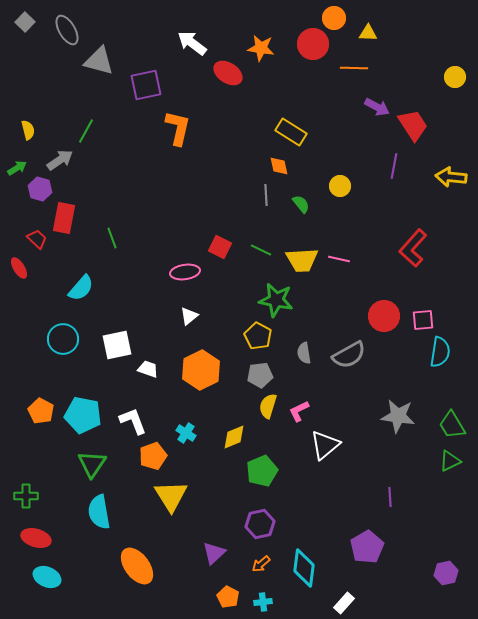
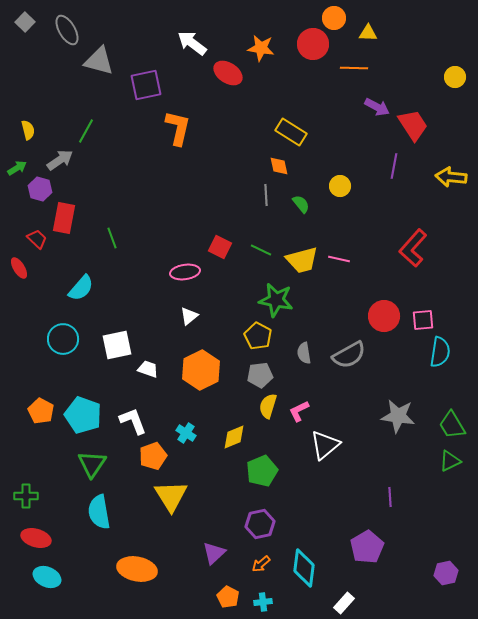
yellow trapezoid at (302, 260): rotated 12 degrees counterclockwise
cyan pentagon at (83, 415): rotated 9 degrees clockwise
orange ellipse at (137, 566): moved 3 px down; rotated 42 degrees counterclockwise
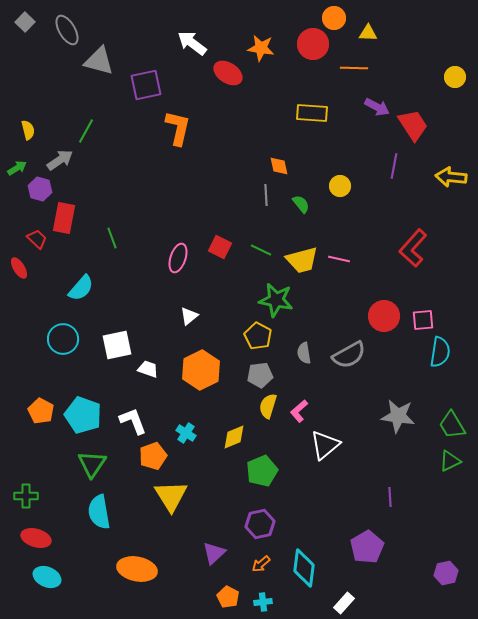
yellow rectangle at (291, 132): moved 21 px right, 19 px up; rotated 28 degrees counterclockwise
pink ellipse at (185, 272): moved 7 px left, 14 px up; rotated 64 degrees counterclockwise
pink L-shape at (299, 411): rotated 15 degrees counterclockwise
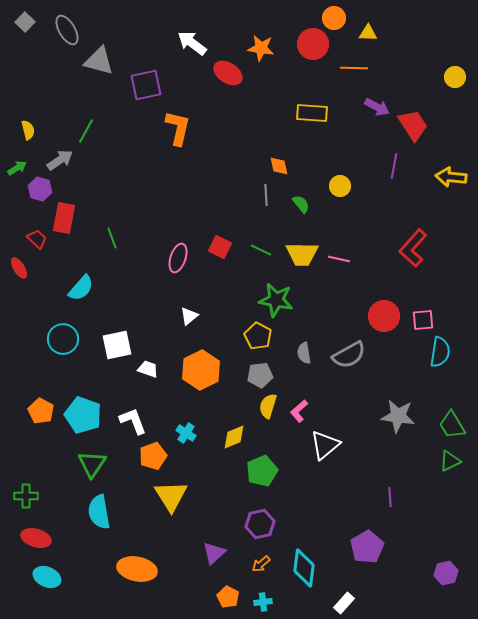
yellow trapezoid at (302, 260): moved 6 px up; rotated 16 degrees clockwise
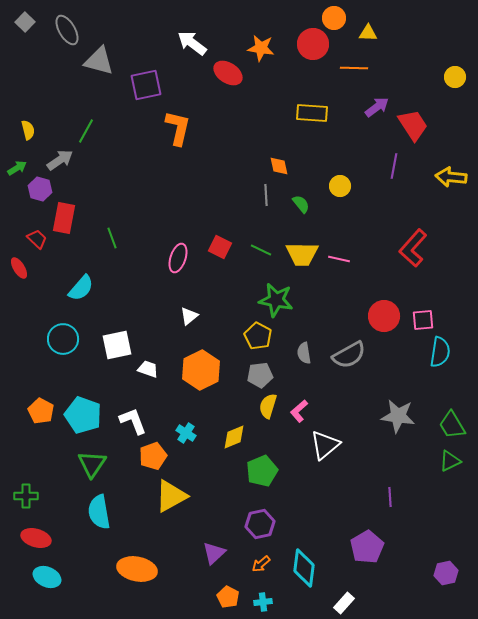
purple arrow at (377, 107): rotated 65 degrees counterclockwise
yellow triangle at (171, 496): rotated 33 degrees clockwise
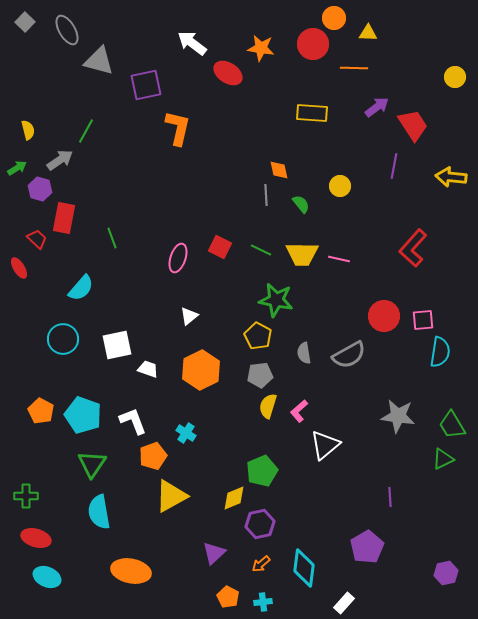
orange diamond at (279, 166): moved 4 px down
yellow diamond at (234, 437): moved 61 px down
green triangle at (450, 461): moved 7 px left, 2 px up
orange ellipse at (137, 569): moved 6 px left, 2 px down
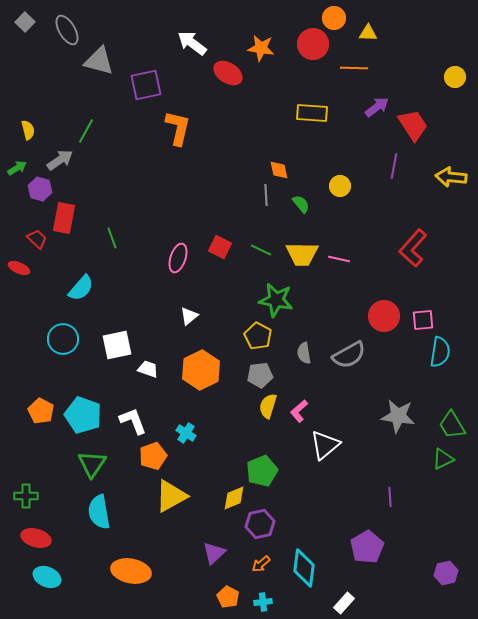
red ellipse at (19, 268): rotated 35 degrees counterclockwise
